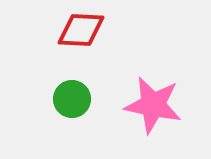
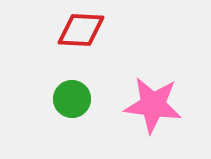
pink star: rotated 4 degrees counterclockwise
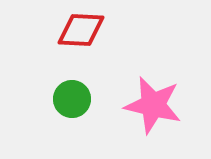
pink star: rotated 6 degrees clockwise
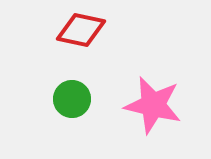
red diamond: rotated 9 degrees clockwise
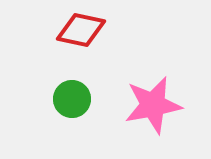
pink star: rotated 24 degrees counterclockwise
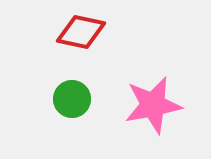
red diamond: moved 2 px down
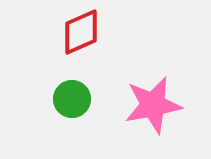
red diamond: rotated 36 degrees counterclockwise
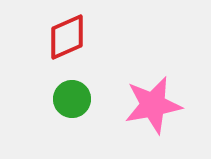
red diamond: moved 14 px left, 5 px down
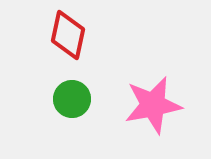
red diamond: moved 1 px right, 2 px up; rotated 54 degrees counterclockwise
